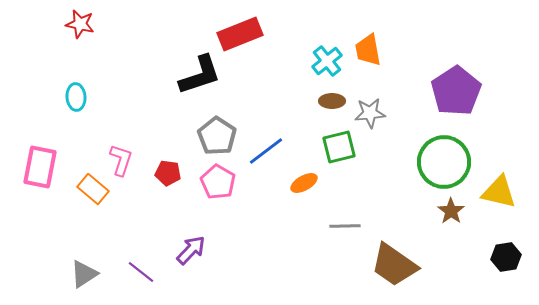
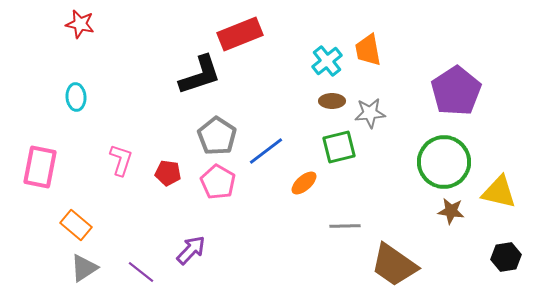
orange ellipse: rotated 12 degrees counterclockwise
orange rectangle: moved 17 px left, 36 px down
brown star: rotated 28 degrees counterclockwise
gray triangle: moved 6 px up
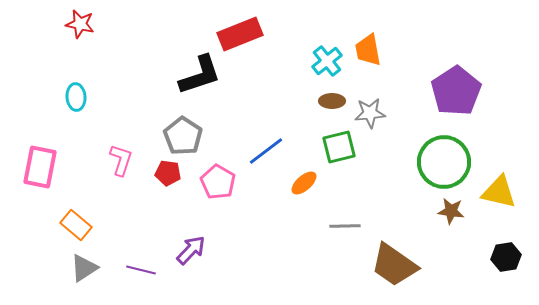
gray pentagon: moved 34 px left
purple line: moved 2 px up; rotated 24 degrees counterclockwise
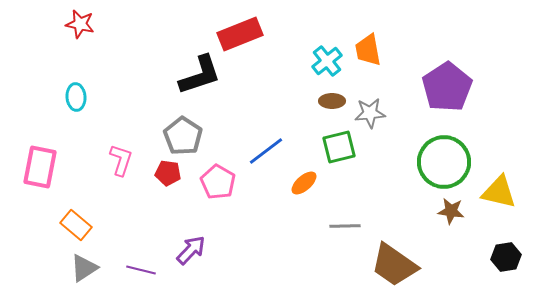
purple pentagon: moved 9 px left, 4 px up
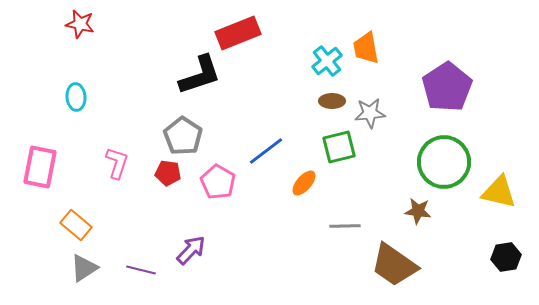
red rectangle: moved 2 px left, 1 px up
orange trapezoid: moved 2 px left, 2 px up
pink L-shape: moved 4 px left, 3 px down
orange ellipse: rotated 8 degrees counterclockwise
brown star: moved 33 px left
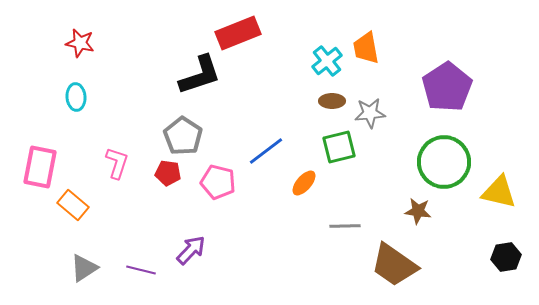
red star: moved 19 px down
pink pentagon: rotated 16 degrees counterclockwise
orange rectangle: moved 3 px left, 20 px up
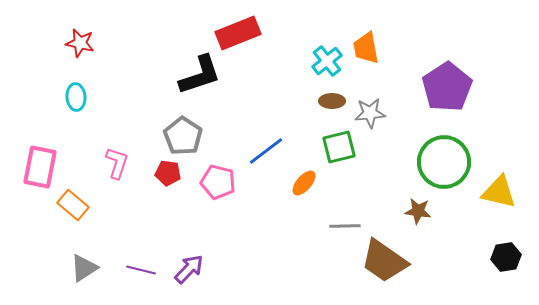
purple arrow: moved 2 px left, 19 px down
brown trapezoid: moved 10 px left, 4 px up
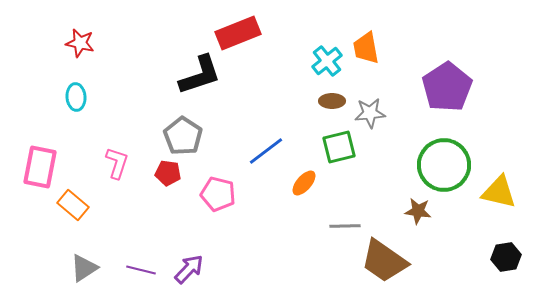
green circle: moved 3 px down
pink pentagon: moved 12 px down
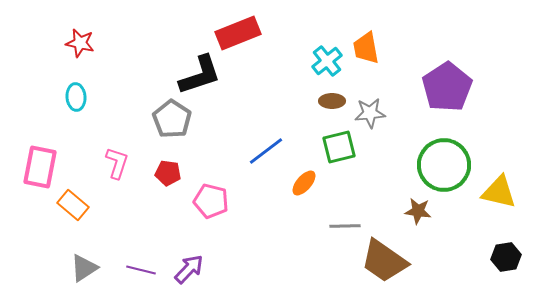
gray pentagon: moved 11 px left, 17 px up
pink pentagon: moved 7 px left, 7 px down
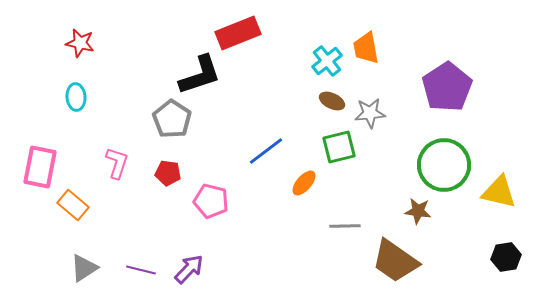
brown ellipse: rotated 25 degrees clockwise
brown trapezoid: moved 11 px right
